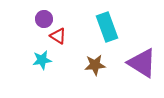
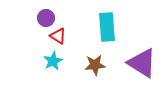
purple circle: moved 2 px right, 1 px up
cyan rectangle: rotated 16 degrees clockwise
cyan star: moved 11 px right, 1 px down; rotated 18 degrees counterclockwise
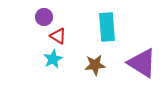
purple circle: moved 2 px left, 1 px up
cyan star: moved 2 px up
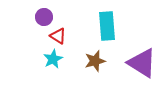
cyan rectangle: moved 1 px up
brown star: moved 4 px up; rotated 10 degrees counterclockwise
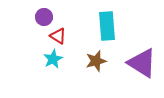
brown star: moved 1 px right
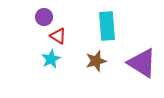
cyan star: moved 2 px left
